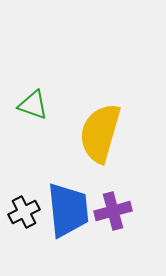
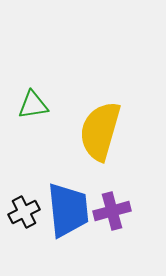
green triangle: rotated 28 degrees counterclockwise
yellow semicircle: moved 2 px up
purple cross: moved 1 px left
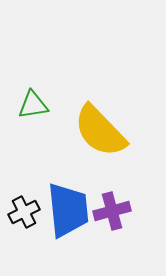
yellow semicircle: rotated 60 degrees counterclockwise
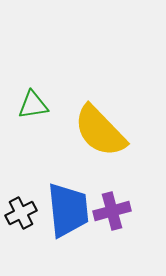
black cross: moved 3 px left, 1 px down
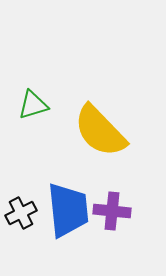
green triangle: rotated 8 degrees counterclockwise
purple cross: rotated 21 degrees clockwise
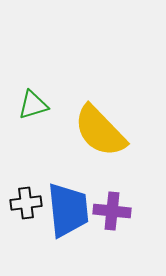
black cross: moved 5 px right, 10 px up; rotated 20 degrees clockwise
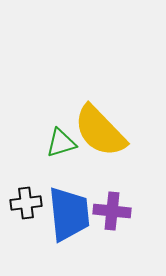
green triangle: moved 28 px right, 38 px down
blue trapezoid: moved 1 px right, 4 px down
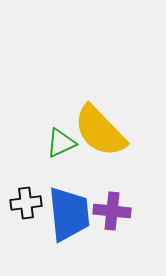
green triangle: rotated 8 degrees counterclockwise
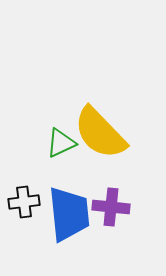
yellow semicircle: moved 2 px down
black cross: moved 2 px left, 1 px up
purple cross: moved 1 px left, 4 px up
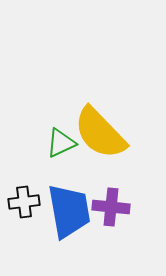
blue trapezoid: moved 3 px up; rotated 4 degrees counterclockwise
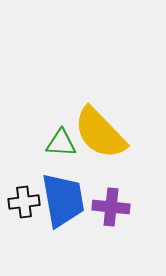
green triangle: rotated 28 degrees clockwise
blue trapezoid: moved 6 px left, 11 px up
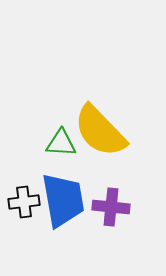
yellow semicircle: moved 2 px up
